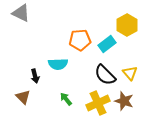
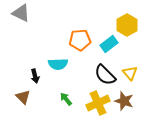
cyan rectangle: moved 2 px right
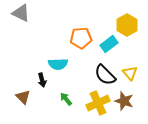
orange pentagon: moved 1 px right, 2 px up
black arrow: moved 7 px right, 4 px down
